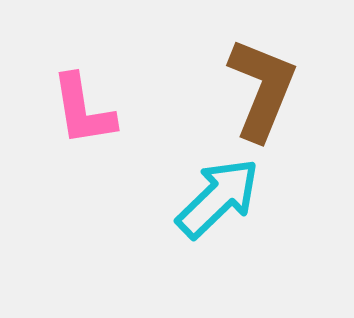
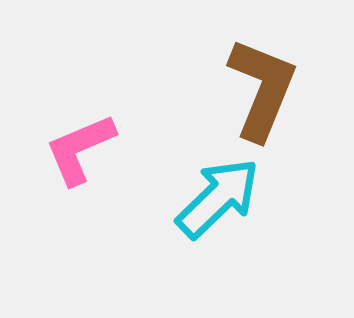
pink L-shape: moved 3 px left, 39 px down; rotated 76 degrees clockwise
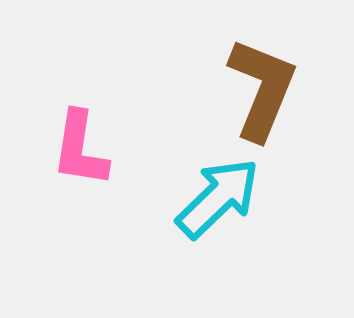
pink L-shape: rotated 58 degrees counterclockwise
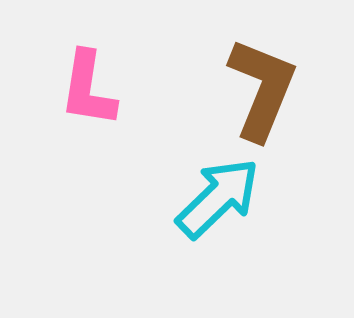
pink L-shape: moved 8 px right, 60 px up
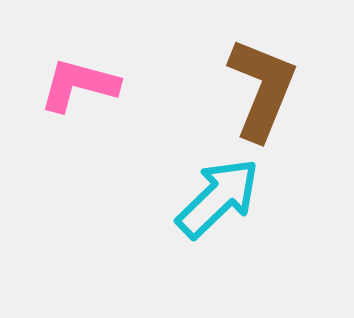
pink L-shape: moved 9 px left, 4 px up; rotated 96 degrees clockwise
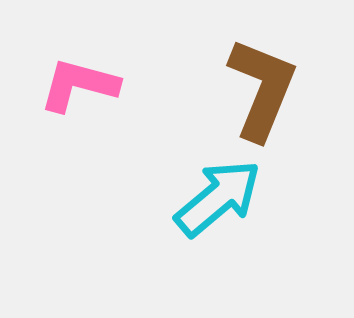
cyan arrow: rotated 4 degrees clockwise
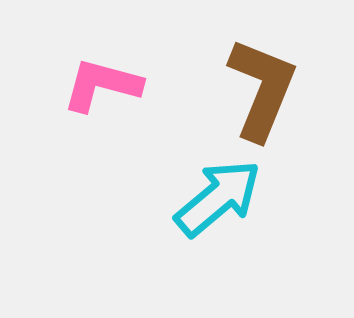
pink L-shape: moved 23 px right
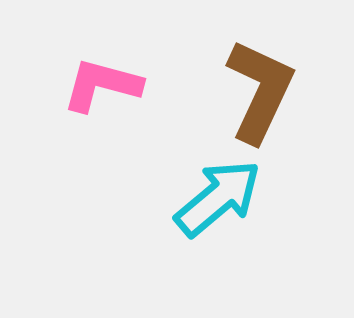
brown L-shape: moved 2 px left, 2 px down; rotated 3 degrees clockwise
